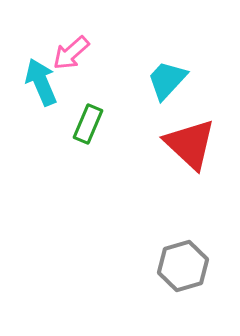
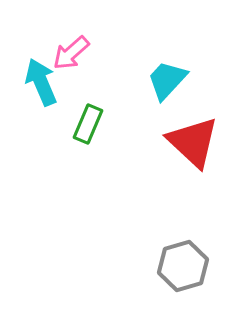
red triangle: moved 3 px right, 2 px up
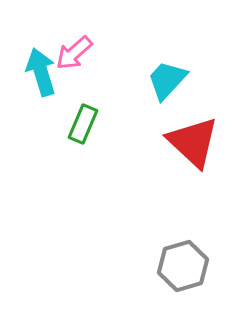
pink arrow: moved 3 px right
cyan arrow: moved 10 px up; rotated 6 degrees clockwise
green rectangle: moved 5 px left
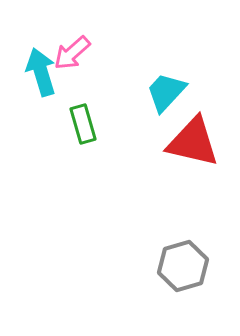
pink arrow: moved 2 px left
cyan trapezoid: moved 1 px left, 12 px down
green rectangle: rotated 39 degrees counterclockwise
red triangle: rotated 30 degrees counterclockwise
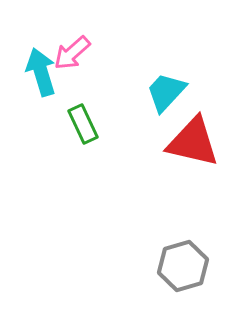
green rectangle: rotated 9 degrees counterclockwise
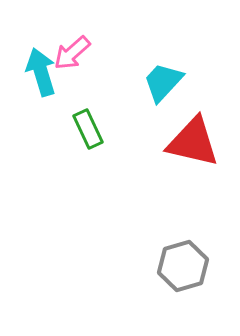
cyan trapezoid: moved 3 px left, 10 px up
green rectangle: moved 5 px right, 5 px down
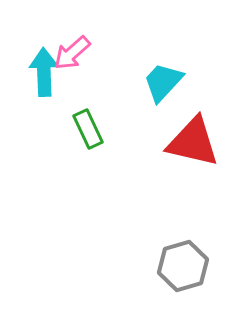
cyan arrow: moved 3 px right; rotated 15 degrees clockwise
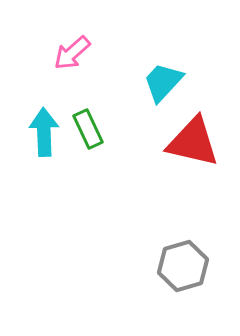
cyan arrow: moved 60 px down
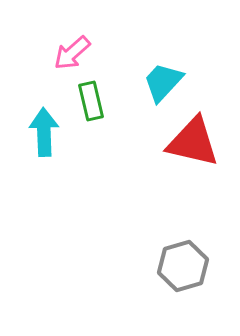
green rectangle: moved 3 px right, 28 px up; rotated 12 degrees clockwise
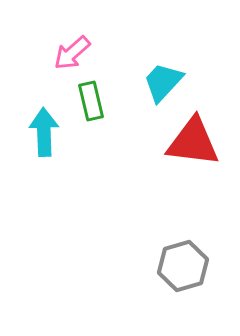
red triangle: rotated 6 degrees counterclockwise
